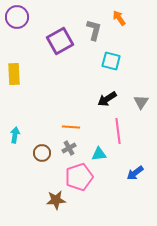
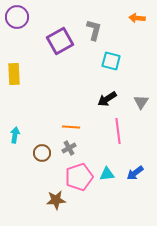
orange arrow: moved 18 px right; rotated 49 degrees counterclockwise
cyan triangle: moved 8 px right, 20 px down
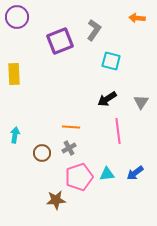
gray L-shape: rotated 20 degrees clockwise
purple square: rotated 8 degrees clockwise
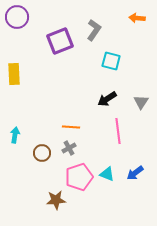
cyan triangle: rotated 28 degrees clockwise
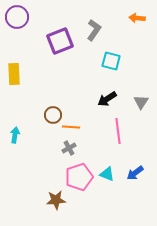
brown circle: moved 11 px right, 38 px up
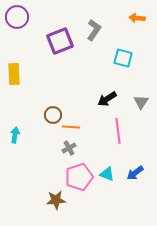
cyan square: moved 12 px right, 3 px up
